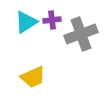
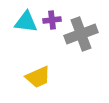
cyan triangle: rotated 40 degrees clockwise
yellow trapezoid: moved 5 px right
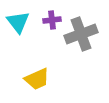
cyan triangle: moved 8 px left; rotated 45 degrees clockwise
yellow trapezoid: moved 1 px left, 2 px down
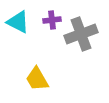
cyan triangle: rotated 25 degrees counterclockwise
yellow trapezoid: rotated 84 degrees clockwise
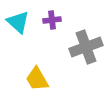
cyan triangle: rotated 15 degrees clockwise
gray cross: moved 5 px right, 13 px down
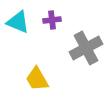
cyan triangle: rotated 20 degrees counterclockwise
gray cross: moved 1 px down; rotated 8 degrees counterclockwise
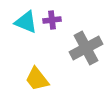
cyan triangle: moved 8 px right
yellow trapezoid: rotated 8 degrees counterclockwise
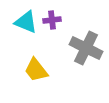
gray cross: rotated 36 degrees counterclockwise
yellow trapezoid: moved 1 px left, 9 px up
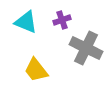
purple cross: moved 10 px right; rotated 12 degrees counterclockwise
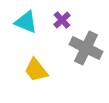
purple cross: rotated 24 degrees counterclockwise
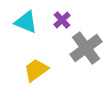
gray cross: rotated 28 degrees clockwise
yellow trapezoid: rotated 92 degrees clockwise
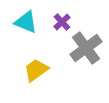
purple cross: moved 2 px down
